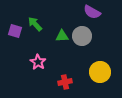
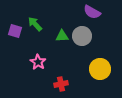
yellow circle: moved 3 px up
red cross: moved 4 px left, 2 px down
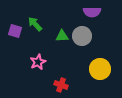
purple semicircle: rotated 30 degrees counterclockwise
pink star: rotated 14 degrees clockwise
red cross: moved 1 px down; rotated 32 degrees clockwise
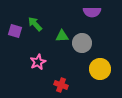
gray circle: moved 7 px down
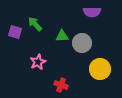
purple square: moved 1 px down
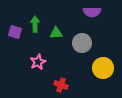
green arrow: rotated 42 degrees clockwise
green triangle: moved 6 px left, 3 px up
yellow circle: moved 3 px right, 1 px up
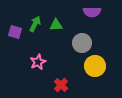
green arrow: rotated 28 degrees clockwise
green triangle: moved 8 px up
yellow circle: moved 8 px left, 2 px up
red cross: rotated 24 degrees clockwise
